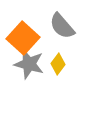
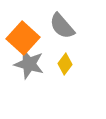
yellow diamond: moved 7 px right
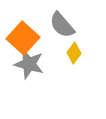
gray semicircle: moved 1 px up
yellow diamond: moved 9 px right, 11 px up
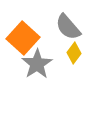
gray semicircle: moved 6 px right, 2 px down
gray star: moved 8 px right; rotated 24 degrees clockwise
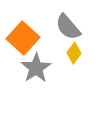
gray star: moved 1 px left, 4 px down
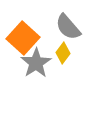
yellow diamond: moved 11 px left
gray star: moved 5 px up
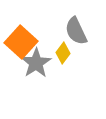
gray semicircle: moved 8 px right, 4 px down; rotated 16 degrees clockwise
orange square: moved 2 px left, 4 px down
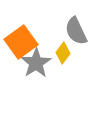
orange square: rotated 12 degrees clockwise
